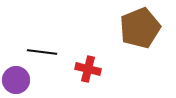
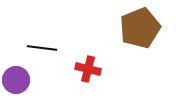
black line: moved 4 px up
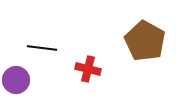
brown pentagon: moved 5 px right, 13 px down; rotated 21 degrees counterclockwise
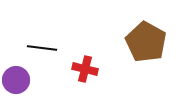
brown pentagon: moved 1 px right, 1 px down
red cross: moved 3 px left
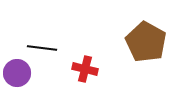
purple circle: moved 1 px right, 7 px up
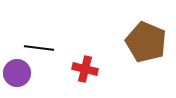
brown pentagon: rotated 6 degrees counterclockwise
black line: moved 3 px left
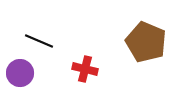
black line: moved 7 px up; rotated 16 degrees clockwise
purple circle: moved 3 px right
